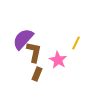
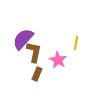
yellow line: rotated 16 degrees counterclockwise
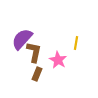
purple semicircle: moved 1 px left
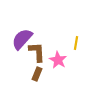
brown L-shape: moved 3 px right; rotated 15 degrees counterclockwise
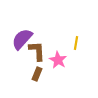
brown L-shape: moved 1 px up
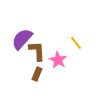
yellow line: rotated 48 degrees counterclockwise
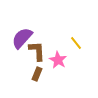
purple semicircle: moved 1 px up
